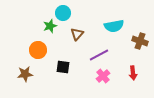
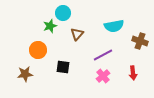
purple line: moved 4 px right
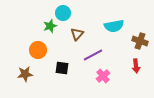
purple line: moved 10 px left
black square: moved 1 px left, 1 px down
red arrow: moved 3 px right, 7 px up
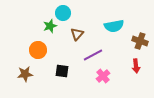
black square: moved 3 px down
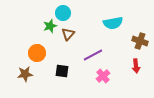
cyan semicircle: moved 1 px left, 3 px up
brown triangle: moved 9 px left
orange circle: moved 1 px left, 3 px down
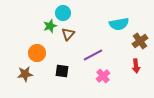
cyan semicircle: moved 6 px right, 1 px down
brown cross: rotated 35 degrees clockwise
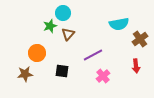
brown cross: moved 2 px up
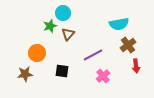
brown cross: moved 12 px left, 6 px down
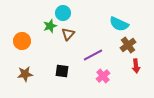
cyan semicircle: rotated 36 degrees clockwise
orange circle: moved 15 px left, 12 px up
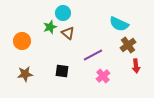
green star: moved 1 px down
brown triangle: moved 1 px up; rotated 32 degrees counterclockwise
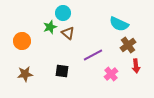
pink cross: moved 8 px right, 2 px up
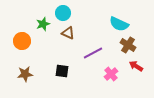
green star: moved 7 px left, 3 px up
brown triangle: rotated 16 degrees counterclockwise
brown cross: rotated 21 degrees counterclockwise
purple line: moved 2 px up
red arrow: rotated 128 degrees clockwise
